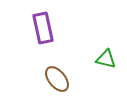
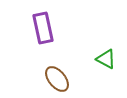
green triangle: rotated 15 degrees clockwise
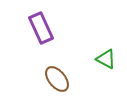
purple rectangle: moved 2 px left; rotated 12 degrees counterclockwise
